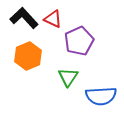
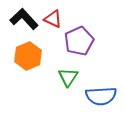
black L-shape: moved 1 px down
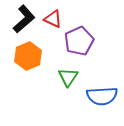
black L-shape: rotated 92 degrees clockwise
blue semicircle: moved 1 px right
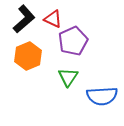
purple pentagon: moved 6 px left
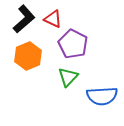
purple pentagon: moved 3 px down; rotated 20 degrees counterclockwise
green triangle: rotated 10 degrees clockwise
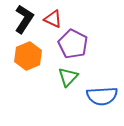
black L-shape: rotated 16 degrees counterclockwise
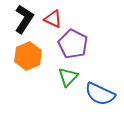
blue semicircle: moved 2 px left, 2 px up; rotated 28 degrees clockwise
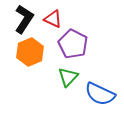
orange hexagon: moved 2 px right, 4 px up
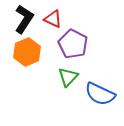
orange hexagon: moved 3 px left
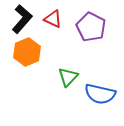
black L-shape: moved 2 px left; rotated 8 degrees clockwise
purple pentagon: moved 18 px right, 17 px up
blue semicircle: rotated 12 degrees counterclockwise
